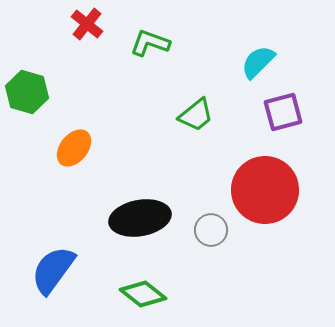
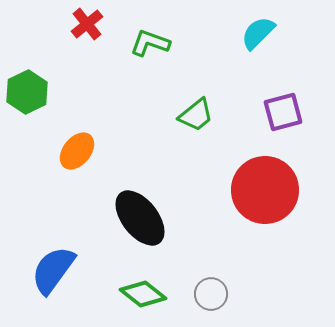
red cross: rotated 12 degrees clockwise
cyan semicircle: moved 29 px up
green hexagon: rotated 18 degrees clockwise
orange ellipse: moved 3 px right, 3 px down
black ellipse: rotated 62 degrees clockwise
gray circle: moved 64 px down
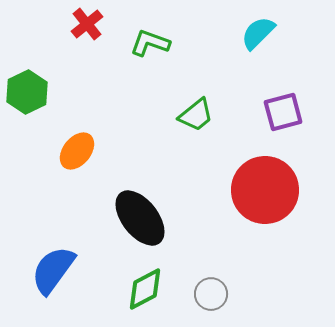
green diamond: moved 2 px right, 5 px up; rotated 66 degrees counterclockwise
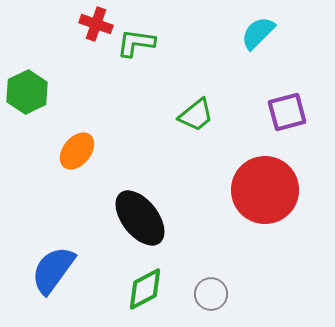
red cross: moved 9 px right; rotated 32 degrees counterclockwise
green L-shape: moved 14 px left; rotated 12 degrees counterclockwise
purple square: moved 4 px right
